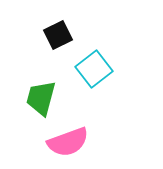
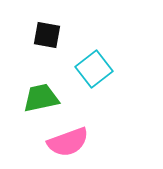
black square: moved 11 px left; rotated 36 degrees clockwise
green trapezoid: rotated 63 degrees clockwise
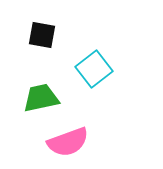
black square: moved 5 px left
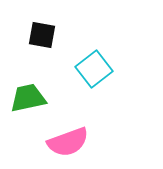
green trapezoid: moved 13 px left
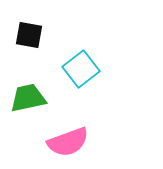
black square: moved 13 px left
cyan square: moved 13 px left
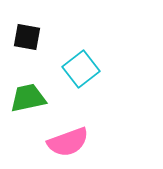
black square: moved 2 px left, 2 px down
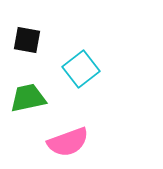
black square: moved 3 px down
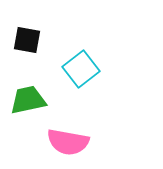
green trapezoid: moved 2 px down
pink semicircle: rotated 30 degrees clockwise
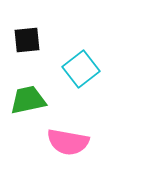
black square: rotated 16 degrees counterclockwise
